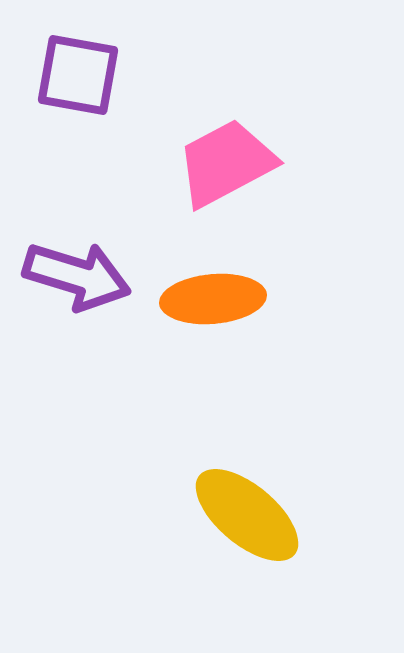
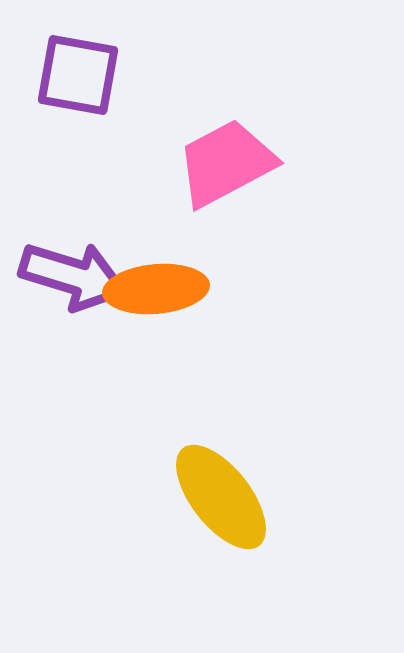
purple arrow: moved 4 px left
orange ellipse: moved 57 px left, 10 px up
yellow ellipse: moved 26 px left, 18 px up; rotated 12 degrees clockwise
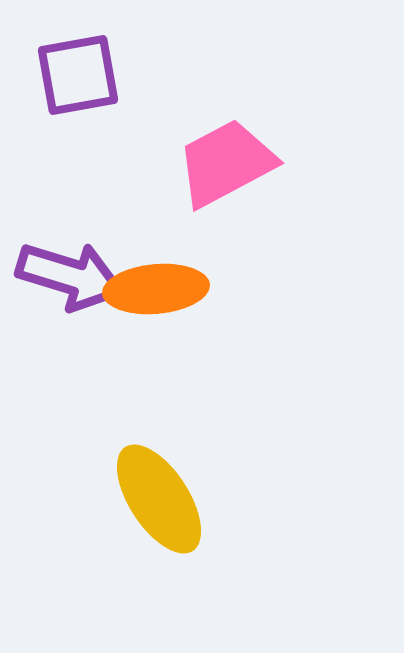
purple square: rotated 20 degrees counterclockwise
purple arrow: moved 3 px left
yellow ellipse: moved 62 px left, 2 px down; rotated 5 degrees clockwise
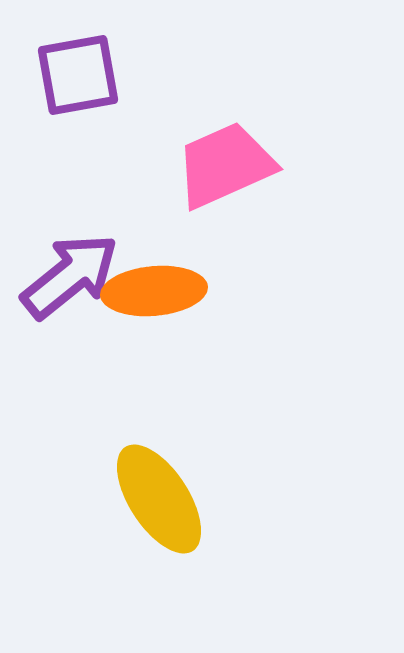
pink trapezoid: moved 1 px left, 2 px down; rotated 4 degrees clockwise
purple arrow: rotated 56 degrees counterclockwise
orange ellipse: moved 2 px left, 2 px down
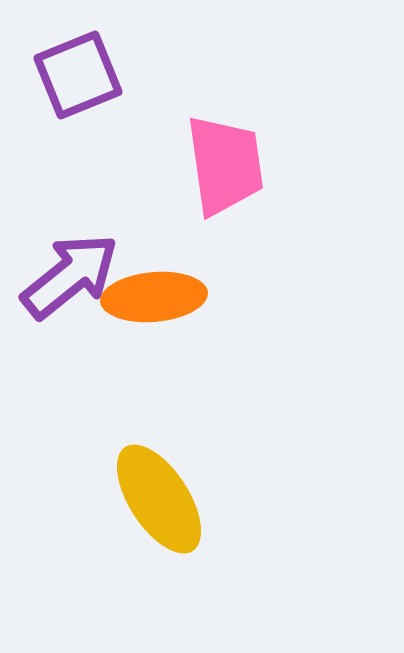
purple square: rotated 12 degrees counterclockwise
pink trapezoid: rotated 106 degrees clockwise
orange ellipse: moved 6 px down
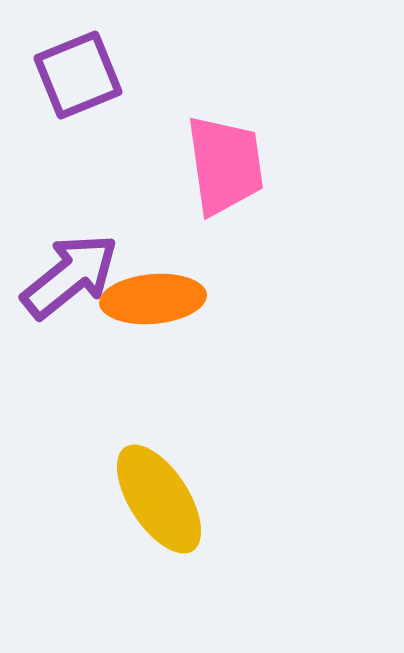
orange ellipse: moved 1 px left, 2 px down
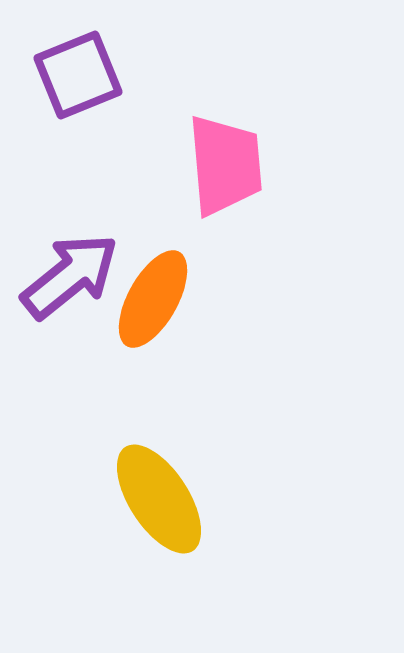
pink trapezoid: rotated 3 degrees clockwise
orange ellipse: rotated 56 degrees counterclockwise
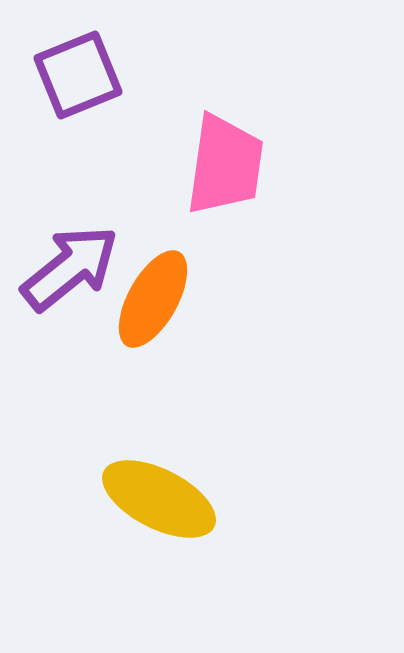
pink trapezoid: rotated 13 degrees clockwise
purple arrow: moved 8 px up
yellow ellipse: rotated 30 degrees counterclockwise
